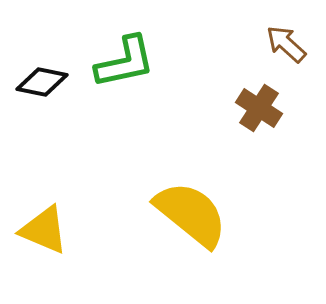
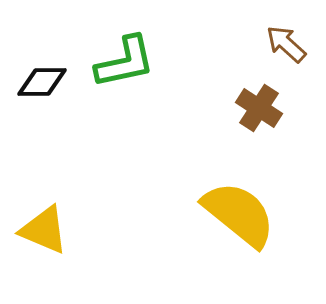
black diamond: rotated 12 degrees counterclockwise
yellow semicircle: moved 48 px right
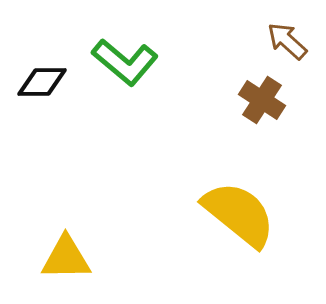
brown arrow: moved 1 px right, 3 px up
green L-shape: rotated 52 degrees clockwise
brown cross: moved 3 px right, 8 px up
yellow triangle: moved 22 px right, 28 px down; rotated 24 degrees counterclockwise
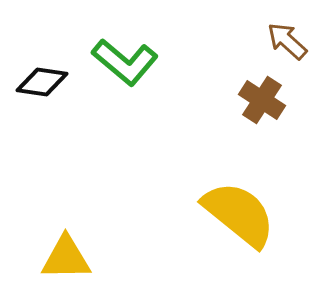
black diamond: rotated 9 degrees clockwise
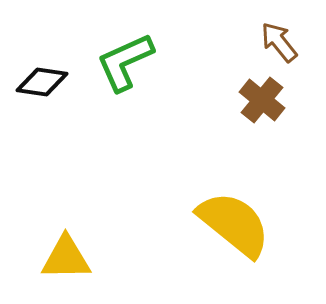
brown arrow: moved 8 px left, 1 px down; rotated 9 degrees clockwise
green L-shape: rotated 116 degrees clockwise
brown cross: rotated 6 degrees clockwise
yellow semicircle: moved 5 px left, 10 px down
